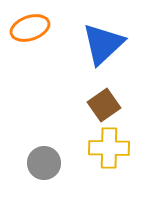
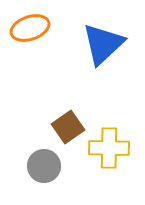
brown square: moved 36 px left, 22 px down
gray circle: moved 3 px down
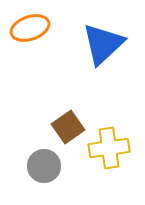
yellow cross: rotated 9 degrees counterclockwise
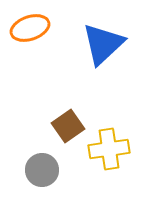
brown square: moved 1 px up
yellow cross: moved 1 px down
gray circle: moved 2 px left, 4 px down
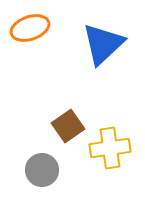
yellow cross: moved 1 px right, 1 px up
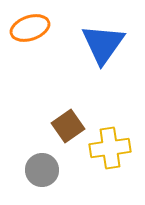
blue triangle: rotated 12 degrees counterclockwise
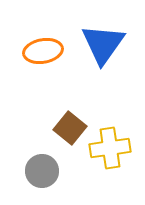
orange ellipse: moved 13 px right, 23 px down; rotated 9 degrees clockwise
brown square: moved 2 px right, 2 px down; rotated 16 degrees counterclockwise
gray circle: moved 1 px down
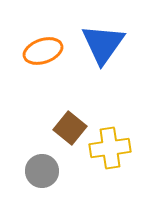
orange ellipse: rotated 9 degrees counterclockwise
